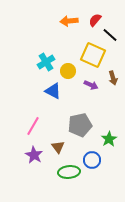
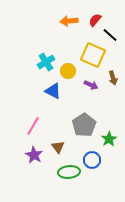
gray pentagon: moved 4 px right; rotated 20 degrees counterclockwise
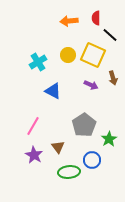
red semicircle: moved 1 px right, 2 px up; rotated 40 degrees counterclockwise
cyan cross: moved 8 px left
yellow circle: moved 16 px up
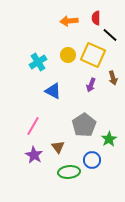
purple arrow: rotated 88 degrees clockwise
